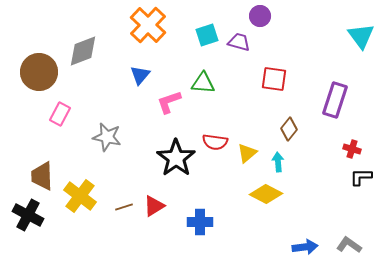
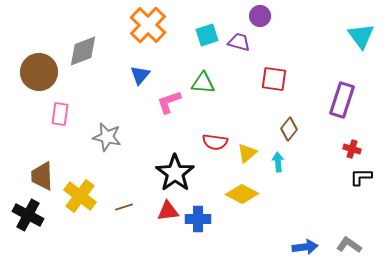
purple rectangle: moved 7 px right
pink rectangle: rotated 20 degrees counterclockwise
black star: moved 1 px left, 15 px down
yellow diamond: moved 24 px left
red triangle: moved 14 px right, 5 px down; rotated 25 degrees clockwise
blue cross: moved 2 px left, 3 px up
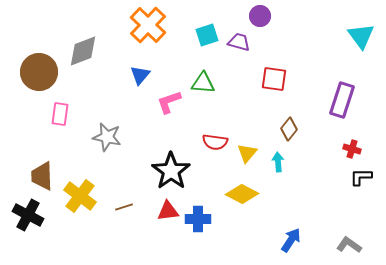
yellow triangle: rotated 10 degrees counterclockwise
black star: moved 4 px left, 2 px up
blue arrow: moved 14 px left, 7 px up; rotated 50 degrees counterclockwise
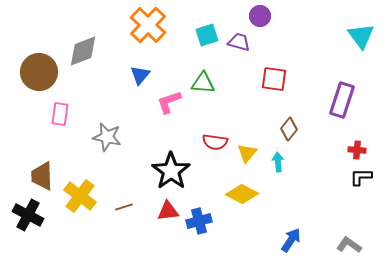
red cross: moved 5 px right, 1 px down; rotated 12 degrees counterclockwise
blue cross: moved 1 px right, 2 px down; rotated 15 degrees counterclockwise
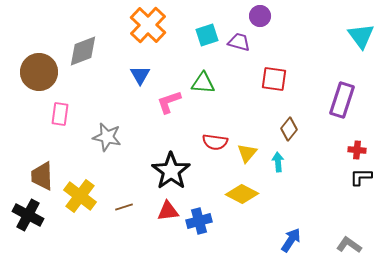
blue triangle: rotated 10 degrees counterclockwise
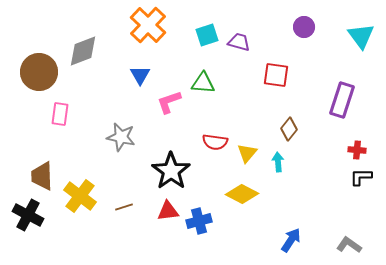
purple circle: moved 44 px right, 11 px down
red square: moved 2 px right, 4 px up
gray star: moved 14 px right
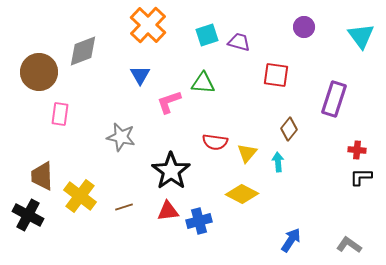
purple rectangle: moved 8 px left, 1 px up
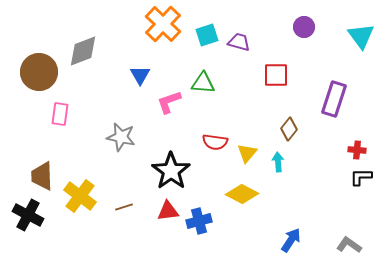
orange cross: moved 15 px right, 1 px up
red square: rotated 8 degrees counterclockwise
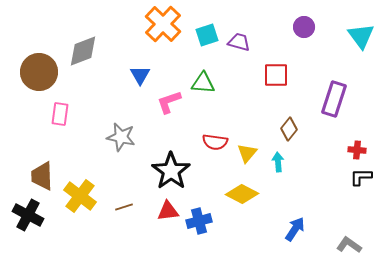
blue arrow: moved 4 px right, 11 px up
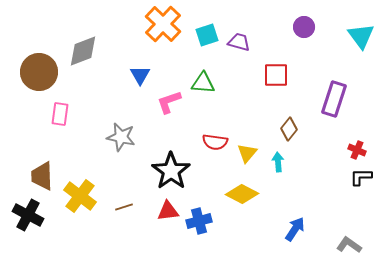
red cross: rotated 18 degrees clockwise
